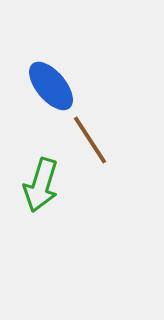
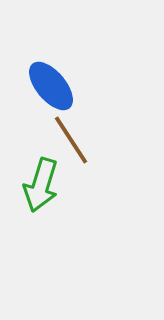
brown line: moved 19 px left
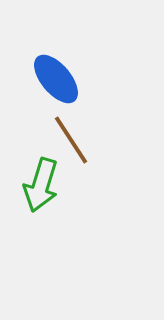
blue ellipse: moved 5 px right, 7 px up
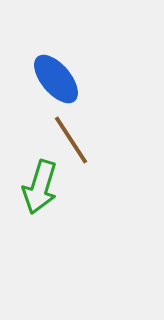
green arrow: moved 1 px left, 2 px down
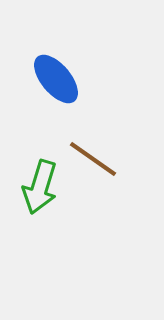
brown line: moved 22 px right, 19 px down; rotated 22 degrees counterclockwise
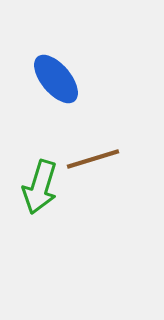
brown line: rotated 52 degrees counterclockwise
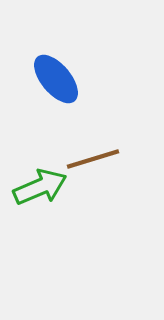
green arrow: rotated 130 degrees counterclockwise
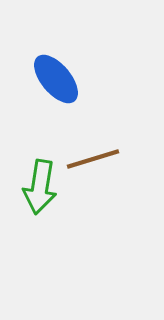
green arrow: rotated 122 degrees clockwise
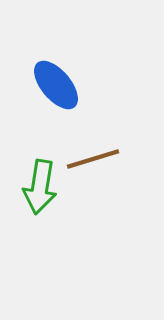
blue ellipse: moved 6 px down
